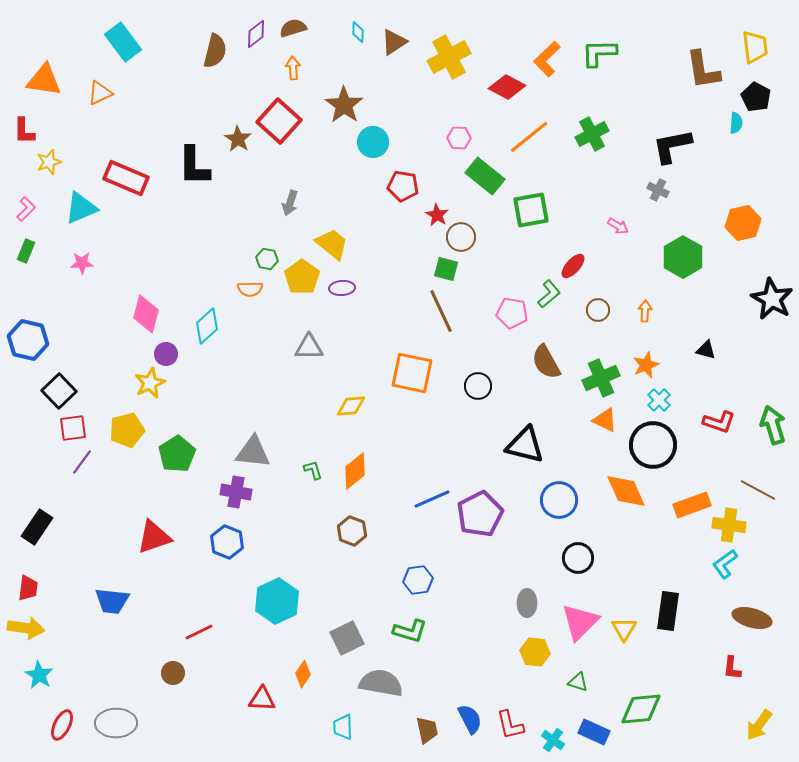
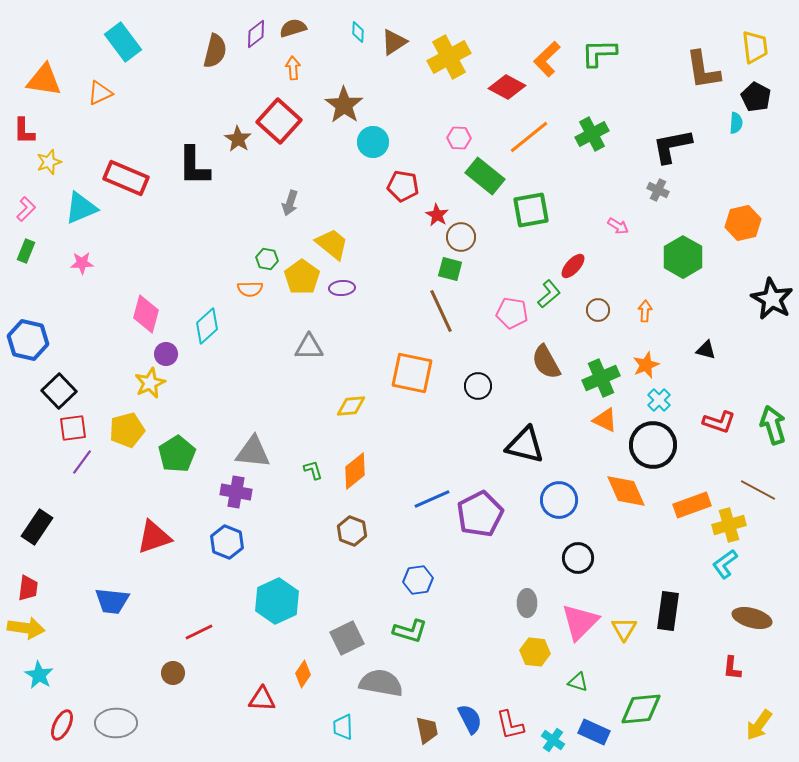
green square at (446, 269): moved 4 px right
yellow cross at (729, 525): rotated 24 degrees counterclockwise
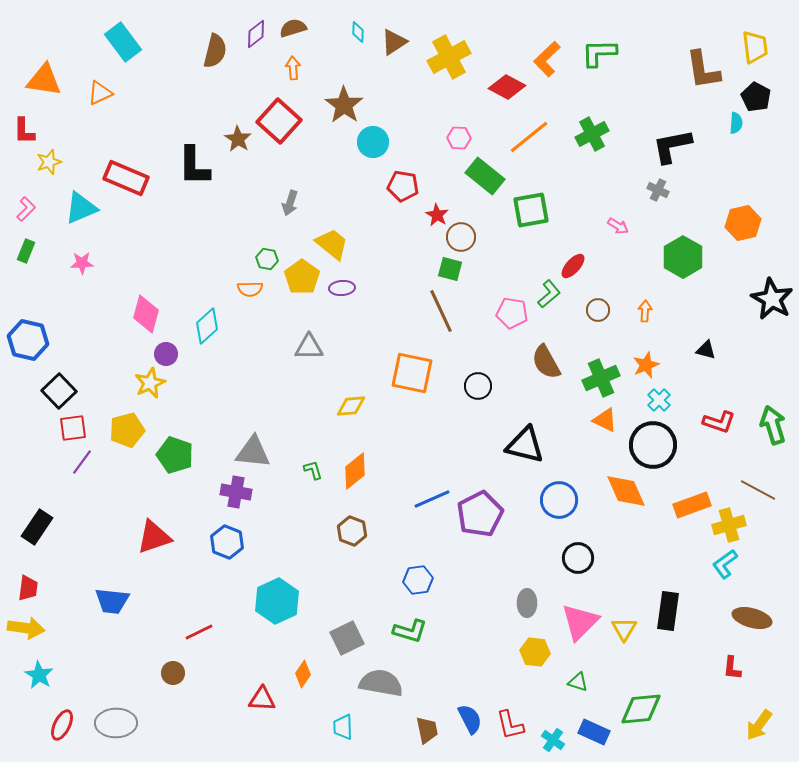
green pentagon at (177, 454): moved 2 px left, 1 px down; rotated 21 degrees counterclockwise
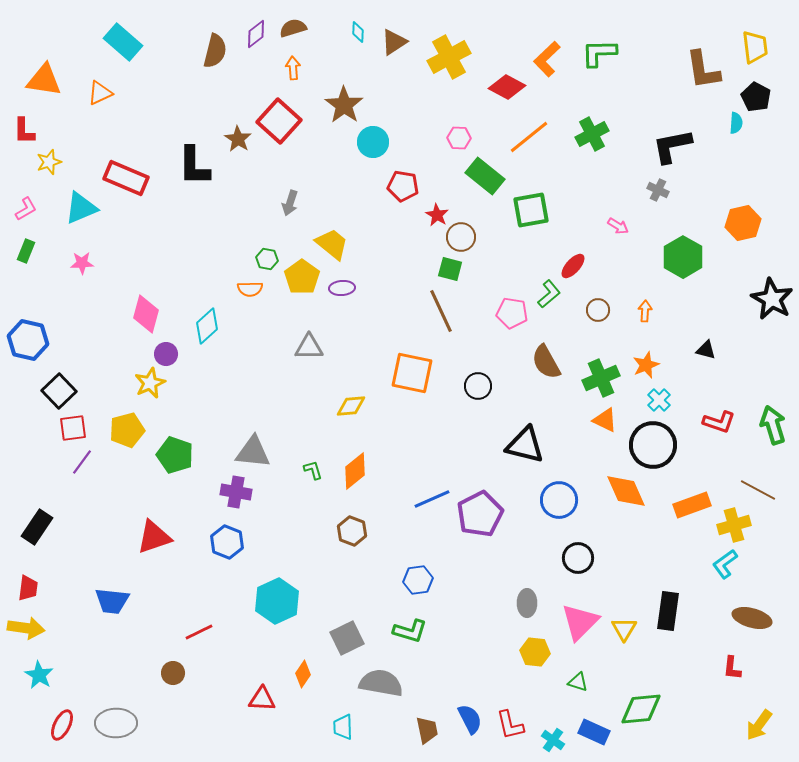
cyan rectangle at (123, 42): rotated 12 degrees counterclockwise
pink L-shape at (26, 209): rotated 15 degrees clockwise
yellow cross at (729, 525): moved 5 px right
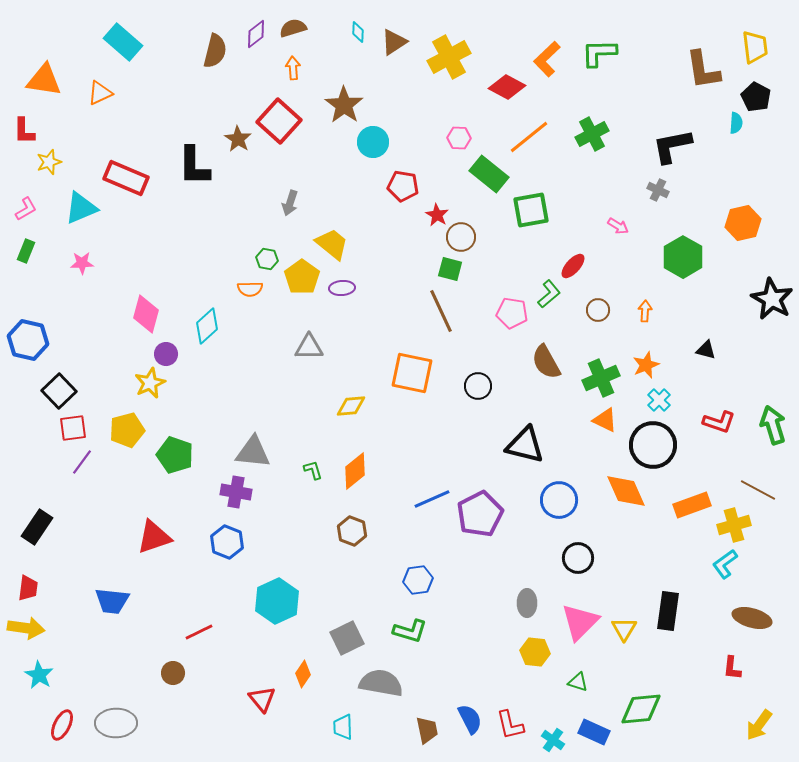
green rectangle at (485, 176): moved 4 px right, 2 px up
red triangle at (262, 699): rotated 48 degrees clockwise
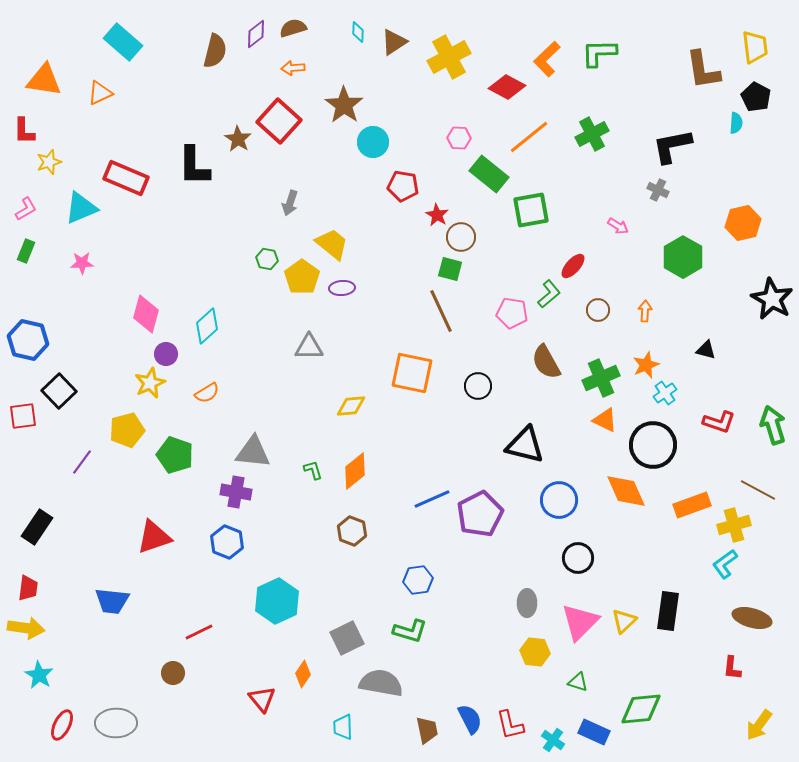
orange arrow at (293, 68): rotated 90 degrees counterclockwise
orange semicircle at (250, 289): moved 43 px left, 104 px down; rotated 30 degrees counterclockwise
cyan cross at (659, 400): moved 6 px right, 7 px up; rotated 10 degrees clockwise
red square at (73, 428): moved 50 px left, 12 px up
yellow triangle at (624, 629): moved 8 px up; rotated 16 degrees clockwise
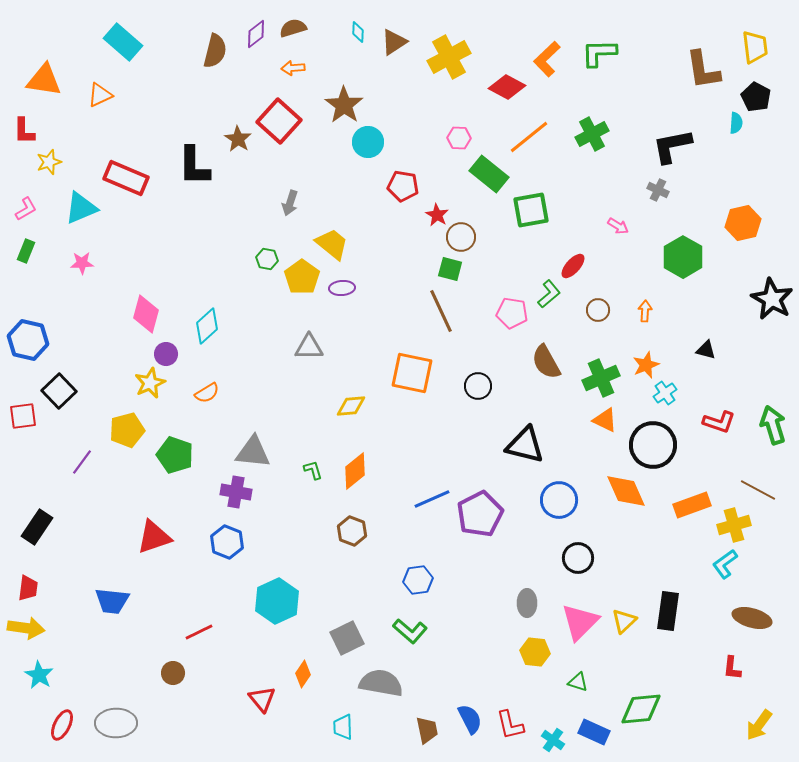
orange triangle at (100, 93): moved 2 px down
cyan circle at (373, 142): moved 5 px left
green L-shape at (410, 631): rotated 24 degrees clockwise
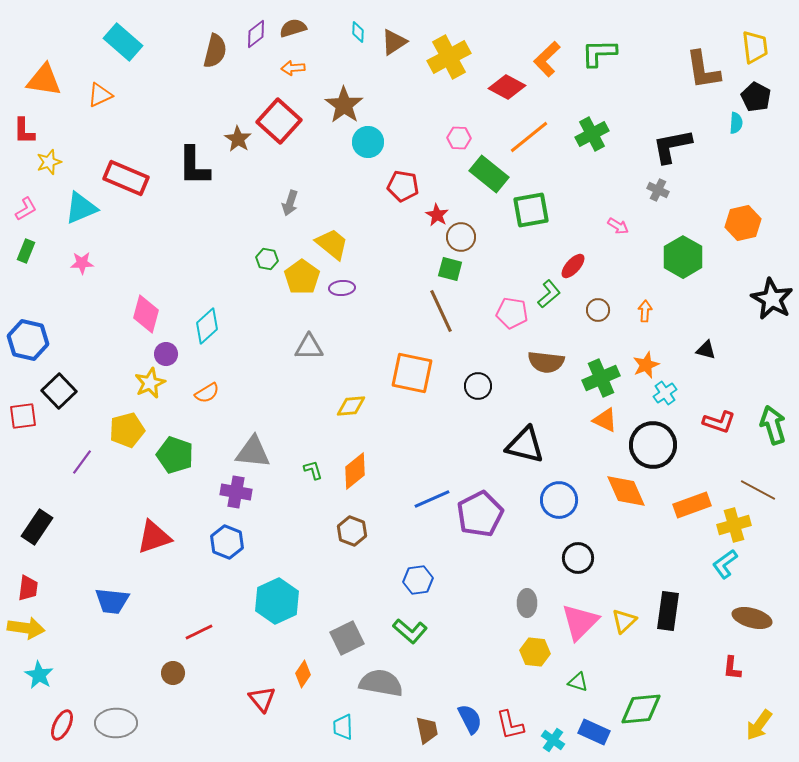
brown semicircle at (546, 362): rotated 54 degrees counterclockwise
